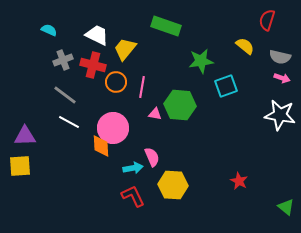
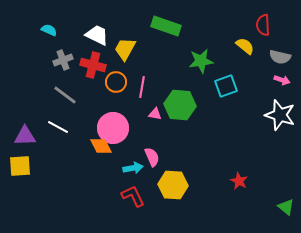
red semicircle: moved 4 px left, 5 px down; rotated 20 degrees counterclockwise
yellow trapezoid: rotated 10 degrees counterclockwise
pink arrow: moved 2 px down
white star: rotated 8 degrees clockwise
white line: moved 11 px left, 5 px down
orange diamond: rotated 25 degrees counterclockwise
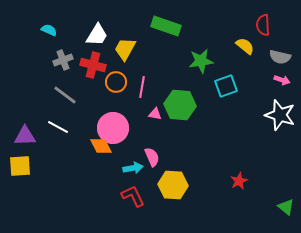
white trapezoid: rotated 95 degrees clockwise
red star: rotated 18 degrees clockwise
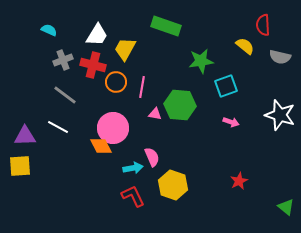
pink arrow: moved 51 px left, 42 px down
yellow hexagon: rotated 16 degrees clockwise
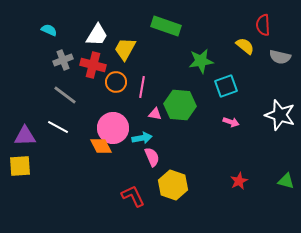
cyan arrow: moved 9 px right, 30 px up
green triangle: moved 26 px up; rotated 24 degrees counterclockwise
